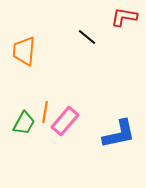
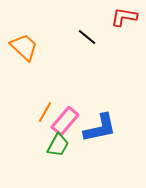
orange trapezoid: moved 4 px up; rotated 128 degrees clockwise
orange line: rotated 20 degrees clockwise
green trapezoid: moved 34 px right, 22 px down
blue L-shape: moved 19 px left, 6 px up
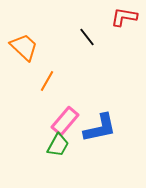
black line: rotated 12 degrees clockwise
orange line: moved 2 px right, 31 px up
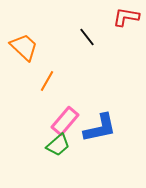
red L-shape: moved 2 px right
green trapezoid: rotated 20 degrees clockwise
